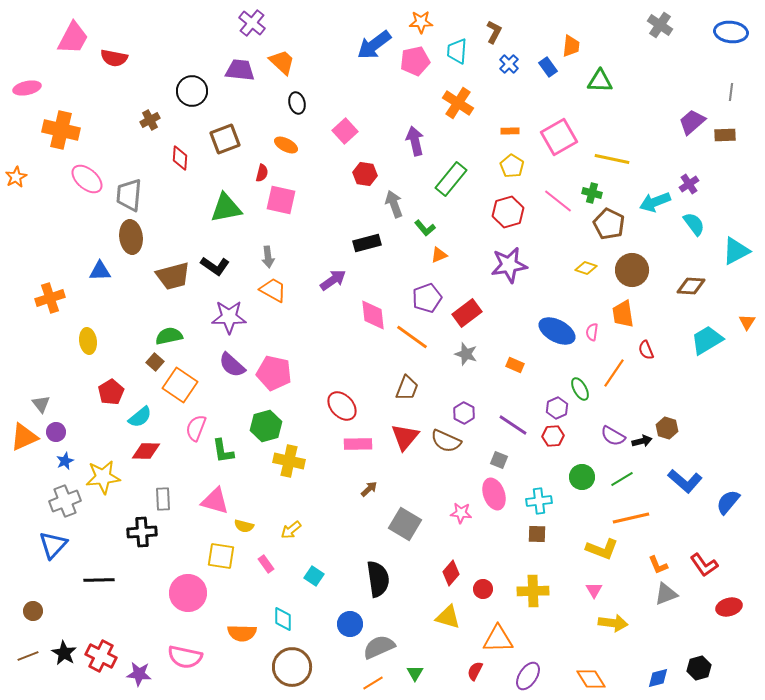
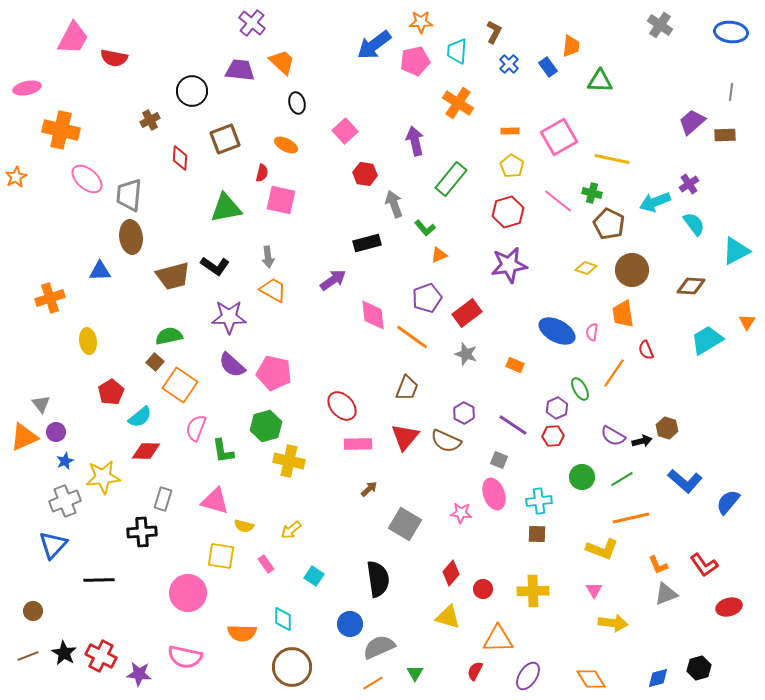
gray rectangle at (163, 499): rotated 20 degrees clockwise
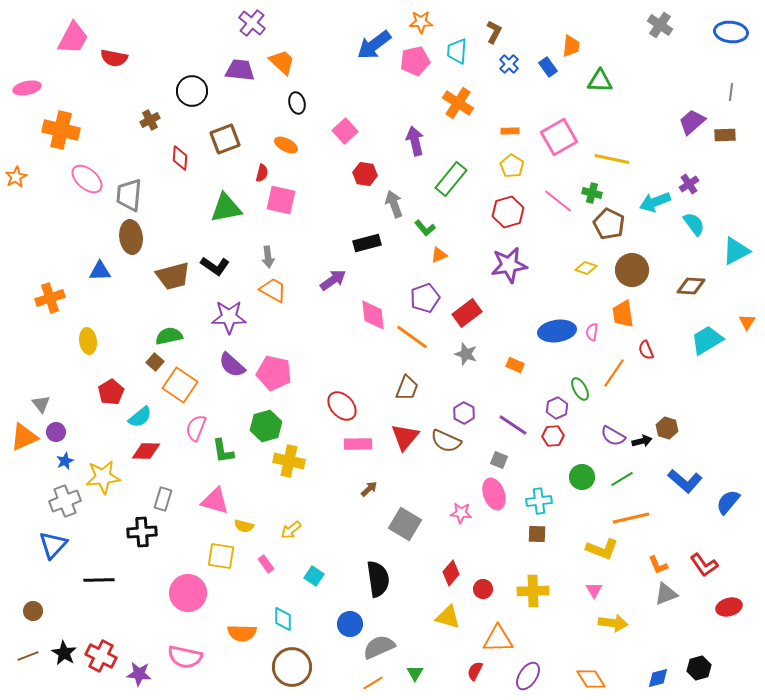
purple pentagon at (427, 298): moved 2 px left
blue ellipse at (557, 331): rotated 36 degrees counterclockwise
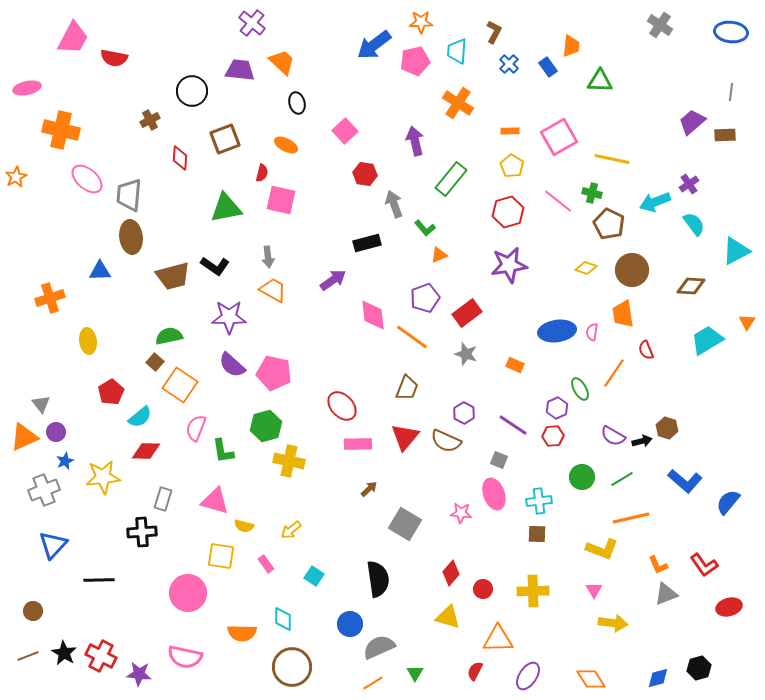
gray cross at (65, 501): moved 21 px left, 11 px up
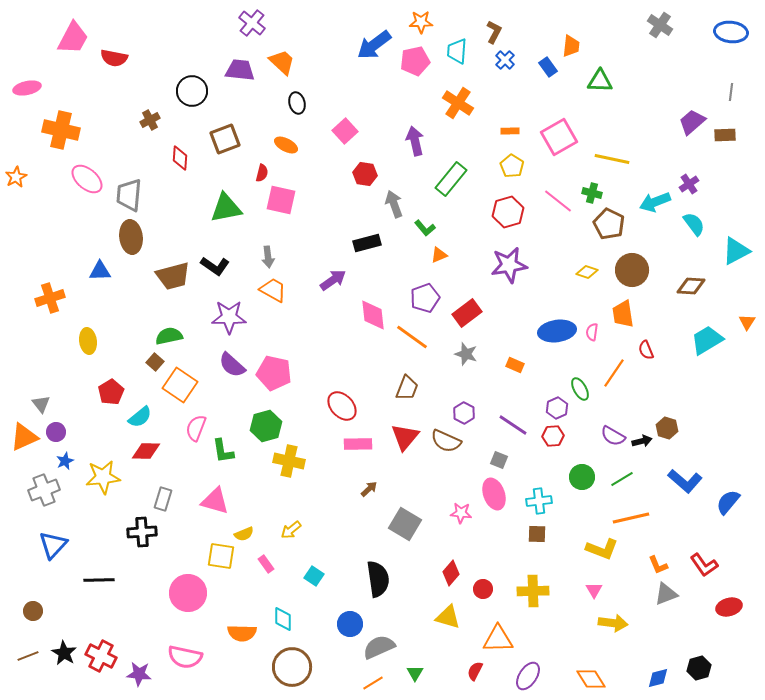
blue cross at (509, 64): moved 4 px left, 4 px up
yellow diamond at (586, 268): moved 1 px right, 4 px down
yellow semicircle at (244, 526): moved 8 px down; rotated 36 degrees counterclockwise
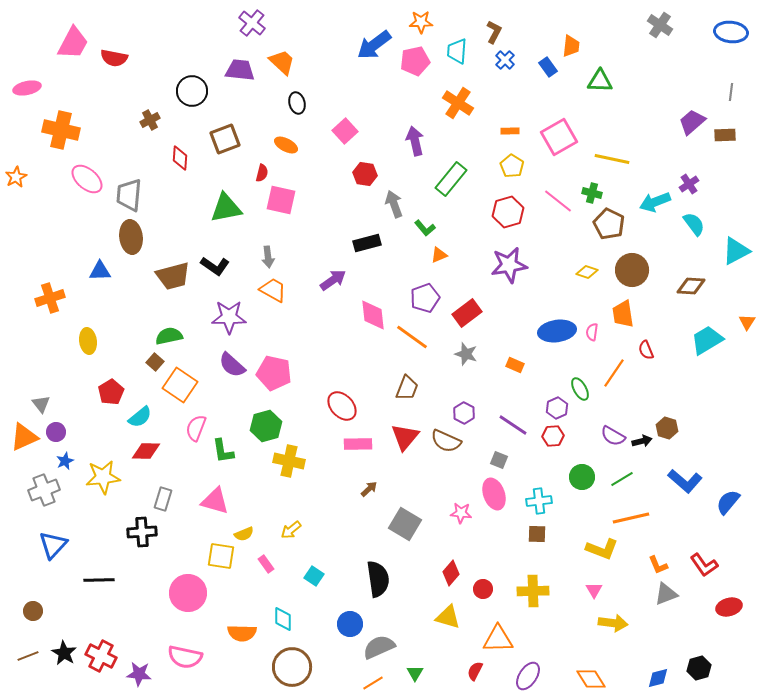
pink trapezoid at (73, 38): moved 5 px down
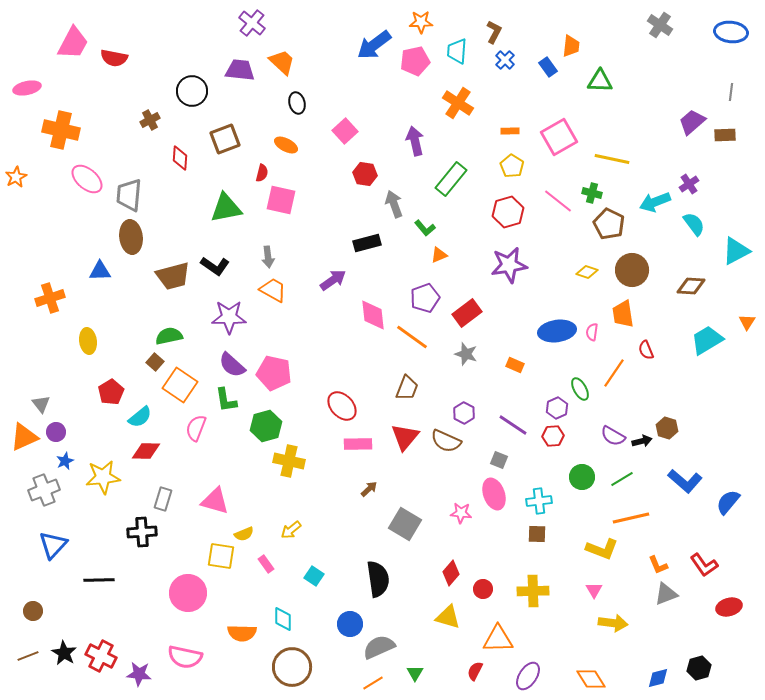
green L-shape at (223, 451): moved 3 px right, 51 px up
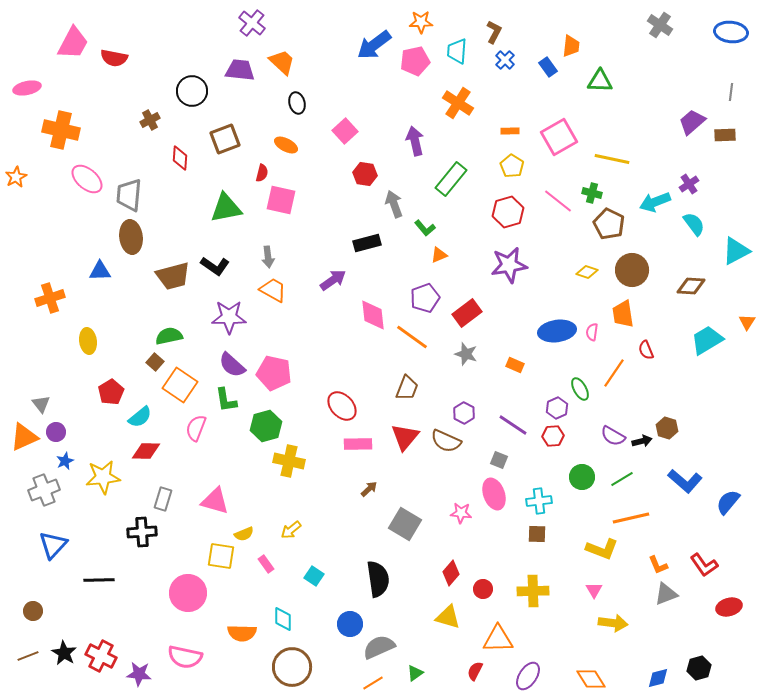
green triangle at (415, 673): rotated 24 degrees clockwise
